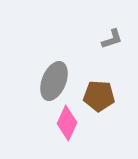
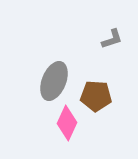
brown pentagon: moved 3 px left
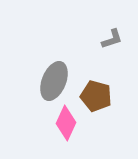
brown pentagon: rotated 12 degrees clockwise
pink diamond: moved 1 px left
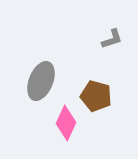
gray ellipse: moved 13 px left
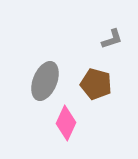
gray ellipse: moved 4 px right
brown pentagon: moved 12 px up
